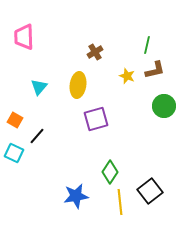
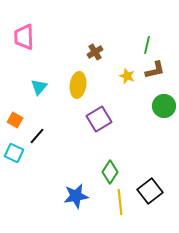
purple square: moved 3 px right; rotated 15 degrees counterclockwise
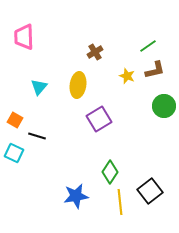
green line: moved 1 px right, 1 px down; rotated 42 degrees clockwise
black line: rotated 66 degrees clockwise
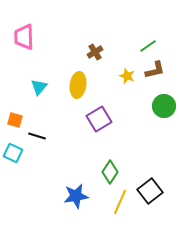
orange square: rotated 14 degrees counterclockwise
cyan square: moved 1 px left
yellow line: rotated 30 degrees clockwise
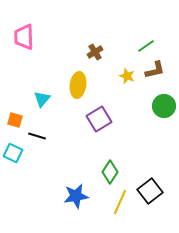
green line: moved 2 px left
cyan triangle: moved 3 px right, 12 px down
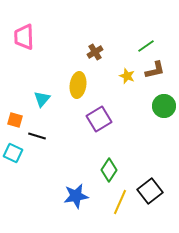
green diamond: moved 1 px left, 2 px up
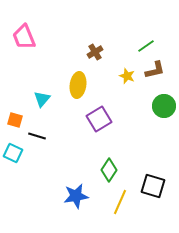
pink trapezoid: rotated 20 degrees counterclockwise
black square: moved 3 px right, 5 px up; rotated 35 degrees counterclockwise
